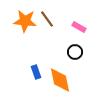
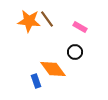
orange star: moved 4 px right
pink rectangle: moved 1 px right
blue rectangle: moved 9 px down
orange diamond: moved 7 px left, 11 px up; rotated 24 degrees counterclockwise
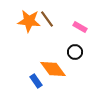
blue rectangle: rotated 16 degrees counterclockwise
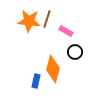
brown line: rotated 54 degrees clockwise
pink rectangle: moved 14 px left, 4 px down
orange diamond: rotated 52 degrees clockwise
blue rectangle: rotated 48 degrees clockwise
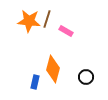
black circle: moved 11 px right, 25 px down
blue rectangle: moved 1 px left, 1 px down
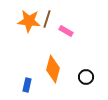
blue rectangle: moved 8 px left, 3 px down
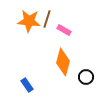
pink rectangle: moved 2 px left, 1 px up
orange diamond: moved 10 px right, 7 px up
blue rectangle: rotated 48 degrees counterclockwise
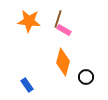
brown line: moved 11 px right
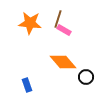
orange star: moved 1 px right, 2 px down
orange diamond: rotated 56 degrees counterclockwise
blue rectangle: rotated 16 degrees clockwise
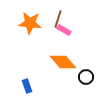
blue rectangle: moved 1 px down
